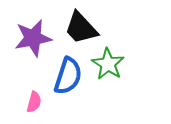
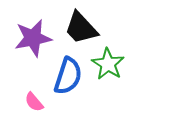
pink semicircle: rotated 125 degrees clockwise
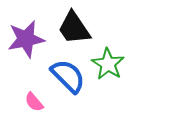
black trapezoid: moved 7 px left; rotated 9 degrees clockwise
purple star: moved 7 px left, 1 px down
blue semicircle: rotated 63 degrees counterclockwise
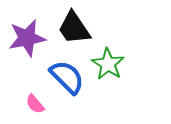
purple star: moved 1 px right, 1 px up
blue semicircle: moved 1 px left, 1 px down
pink semicircle: moved 1 px right, 2 px down
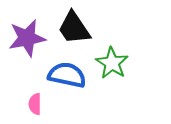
green star: moved 4 px right, 1 px up
blue semicircle: moved 2 px up; rotated 33 degrees counterclockwise
pink semicircle: rotated 40 degrees clockwise
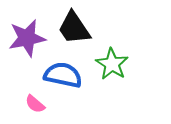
green star: moved 1 px down
blue semicircle: moved 4 px left
pink semicircle: rotated 50 degrees counterclockwise
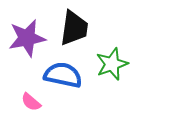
black trapezoid: rotated 138 degrees counterclockwise
green star: rotated 20 degrees clockwise
pink semicircle: moved 4 px left, 2 px up
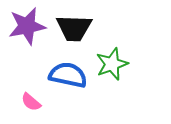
black trapezoid: rotated 84 degrees clockwise
purple star: moved 12 px up
blue semicircle: moved 5 px right
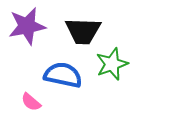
black trapezoid: moved 9 px right, 3 px down
blue semicircle: moved 5 px left
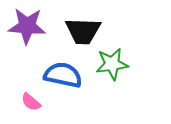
purple star: rotated 15 degrees clockwise
green star: rotated 12 degrees clockwise
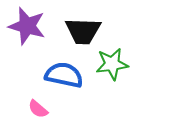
purple star: rotated 12 degrees clockwise
blue semicircle: moved 1 px right
pink semicircle: moved 7 px right, 7 px down
